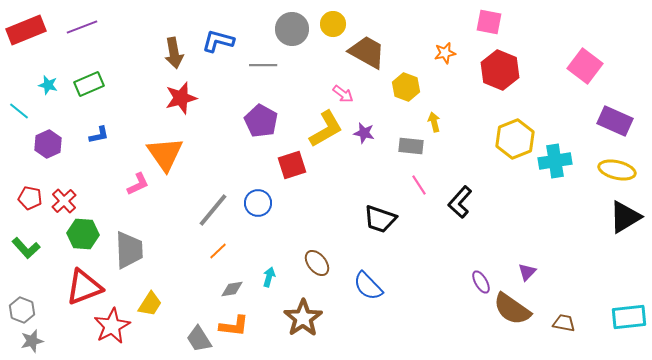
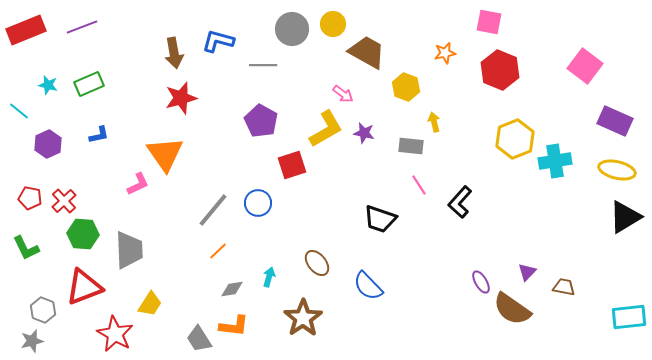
green L-shape at (26, 248): rotated 16 degrees clockwise
gray hexagon at (22, 310): moved 21 px right
brown trapezoid at (564, 323): moved 36 px up
red star at (112, 326): moved 3 px right, 8 px down; rotated 15 degrees counterclockwise
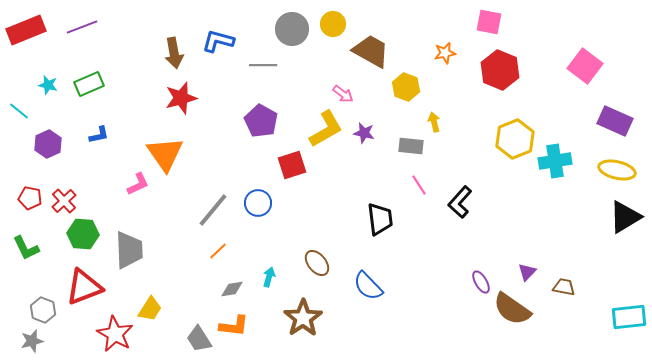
brown trapezoid at (367, 52): moved 4 px right, 1 px up
black trapezoid at (380, 219): rotated 116 degrees counterclockwise
yellow trapezoid at (150, 304): moved 5 px down
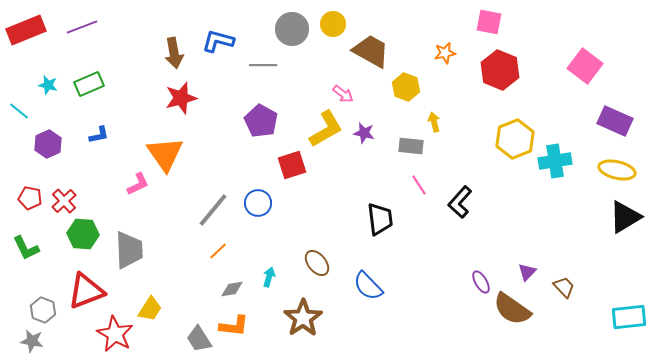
red triangle at (84, 287): moved 2 px right, 4 px down
brown trapezoid at (564, 287): rotated 35 degrees clockwise
gray star at (32, 341): rotated 25 degrees clockwise
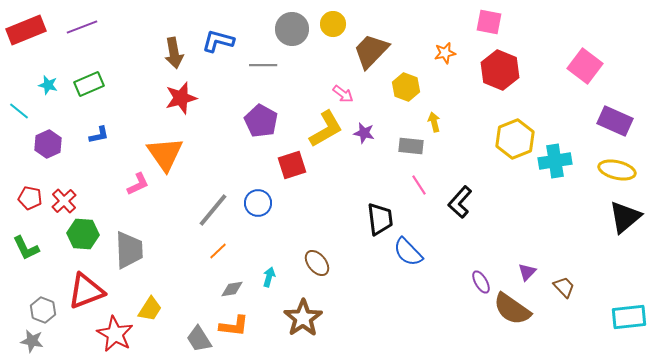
brown trapezoid at (371, 51): rotated 75 degrees counterclockwise
black triangle at (625, 217): rotated 9 degrees counterclockwise
blue semicircle at (368, 286): moved 40 px right, 34 px up
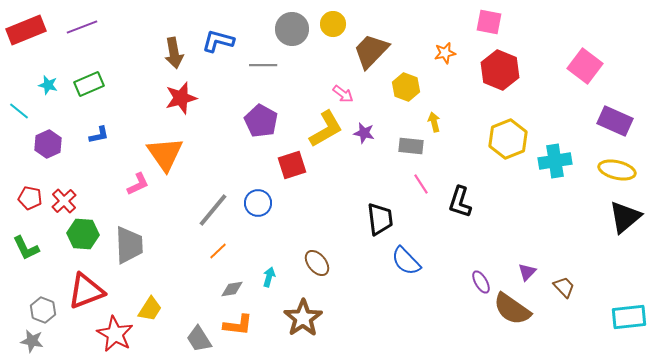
yellow hexagon at (515, 139): moved 7 px left
pink line at (419, 185): moved 2 px right, 1 px up
black L-shape at (460, 202): rotated 24 degrees counterclockwise
gray trapezoid at (129, 250): moved 5 px up
blue semicircle at (408, 252): moved 2 px left, 9 px down
orange L-shape at (234, 326): moved 4 px right, 1 px up
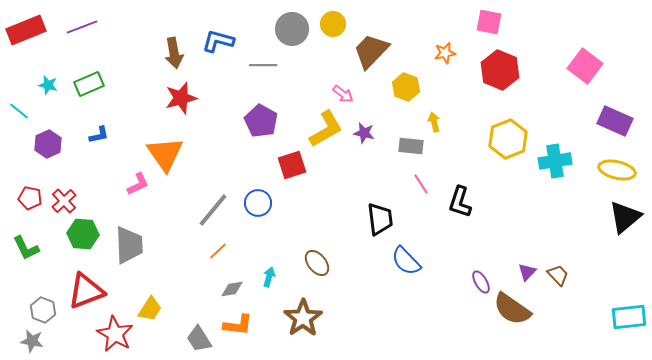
brown trapezoid at (564, 287): moved 6 px left, 12 px up
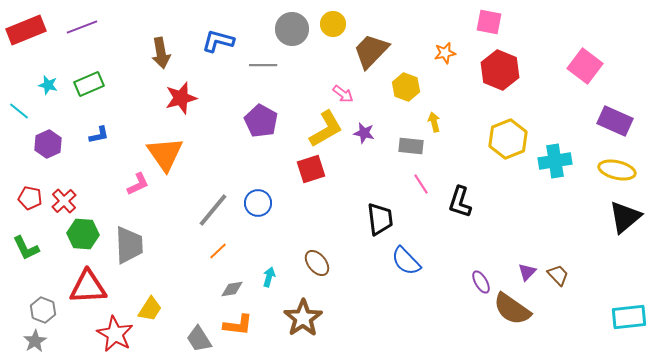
brown arrow at (174, 53): moved 13 px left
red square at (292, 165): moved 19 px right, 4 px down
red triangle at (86, 291): moved 2 px right, 4 px up; rotated 18 degrees clockwise
gray star at (32, 341): moved 3 px right; rotated 30 degrees clockwise
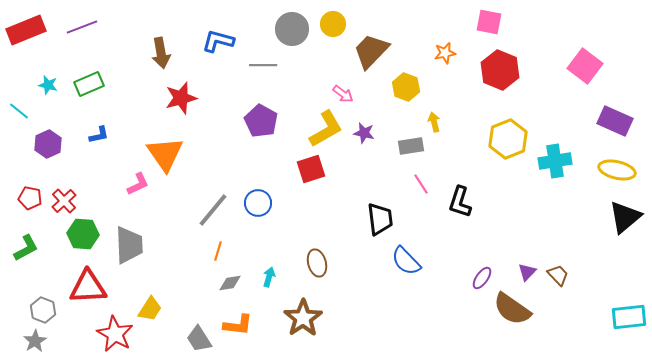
gray rectangle at (411, 146): rotated 15 degrees counterclockwise
green L-shape at (26, 248): rotated 92 degrees counterclockwise
orange line at (218, 251): rotated 30 degrees counterclockwise
brown ellipse at (317, 263): rotated 24 degrees clockwise
purple ellipse at (481, 282): moved 1 px right, 4 px up; rotated 65 degrees clockwise
gray diamond at (232, 289): moved 2 px left, 6 px up
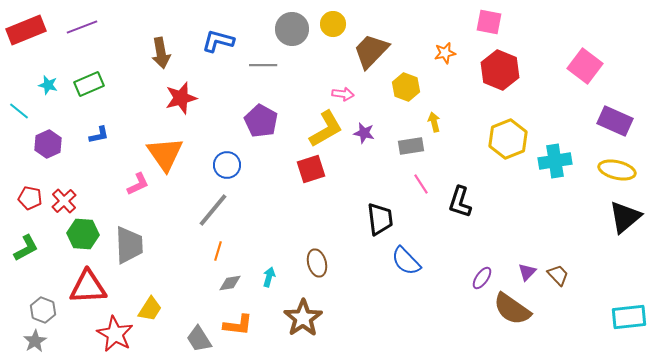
pink arrow at (343, 94): rotated 30 degrees counterclockwise
blue circle at (258, 203): moved 31 px left, 38 px up
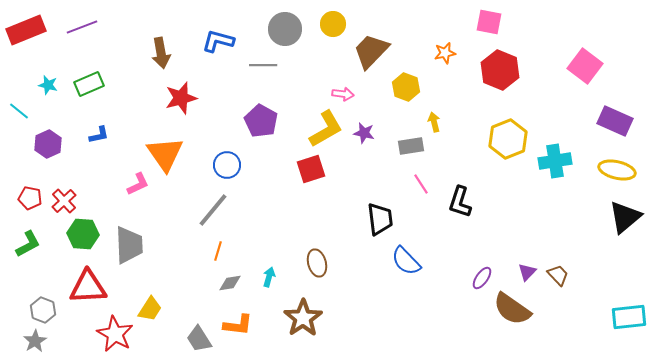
gray circle at (292, 29): moved 7 px left
green L-shape at (26, 248): moved 2 px right, 4 px up
